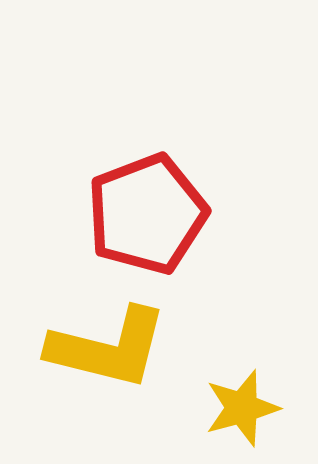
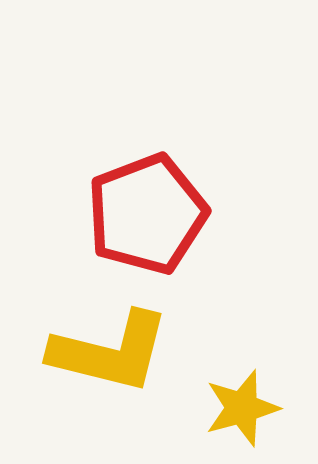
yellow L-shape: moved 2 px right, 4 px down
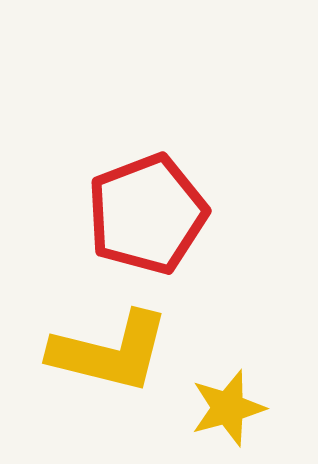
yellow star: moved 14 px left
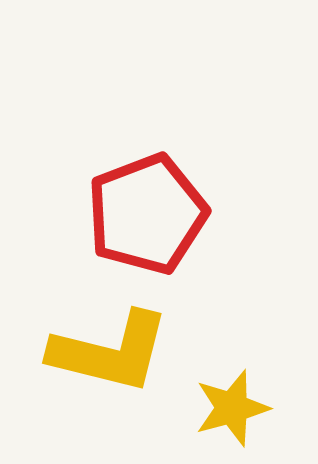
yellow star: moved 4 px right
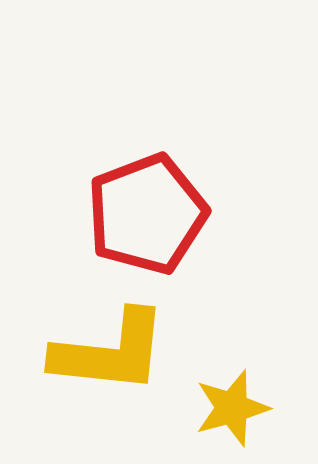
yellow L-shape: rotated 8 degrees counterclockwise
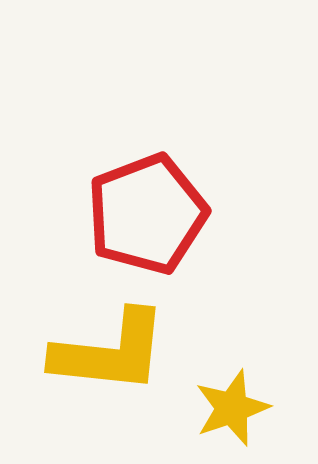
yellow star: rotated 4 degrees counterclockwise
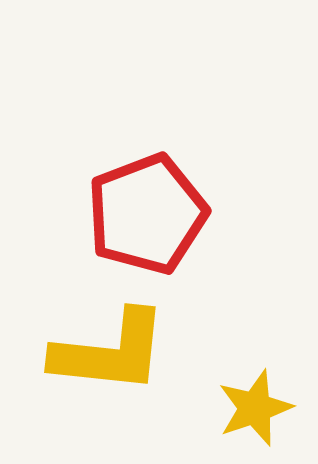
yellow star: moved 23 px right
